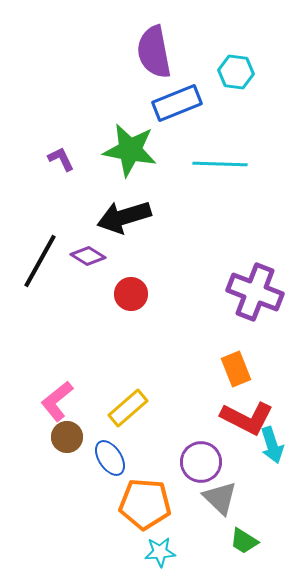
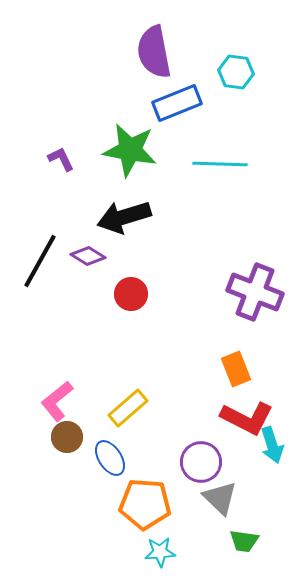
green trapezoid: rotated 24 degrees counterclockwise
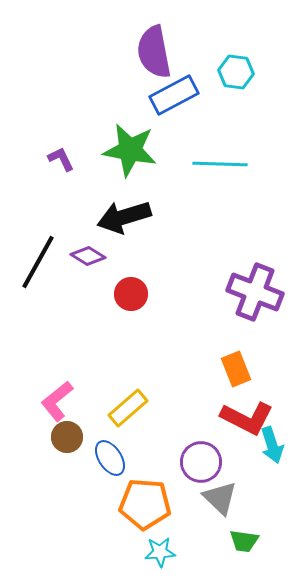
blue rectangle: moved 3 px left, 8 px up; rotated 6 degrees counterclockwise
black line: moved 2 px left, 1 px down
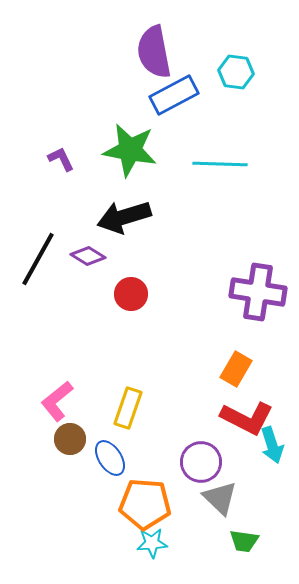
black line: moved 3 px up
purple cross: moved 3 px right; rotated 12 degrees counterclockwise
orange rectangle: rotated 52 degrees clockwise
yellow rectangle: rotated 30 degrees counterclockwise
brown circle: moved 3 px right, 2 px down
cyan star: moved 8 px left, 9 px up
